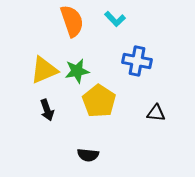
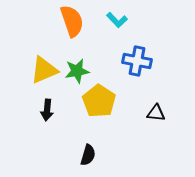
cyan L-shape: moved 2 px right, 1 px down
black arrow: rotated 25 degrees clockwise
black semicircle: rotated 80 degrees counterclockwise
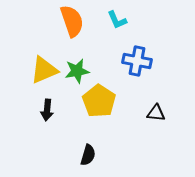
cyan L-shape: rotated 20 degrees clockwise
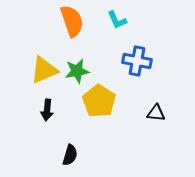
black semicircle: moved 18 px left
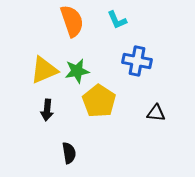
black semicircle: moved 1 px left, 2 px up; rotated 25 degrees counterclockwise
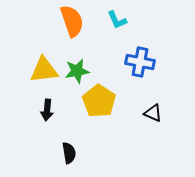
blue cross: moved 3 px right, 1 px down
yellow triangle: rotated 16 degrees clockwise
black triangle: moved 3 px left; rotated 18 degrees clockwise
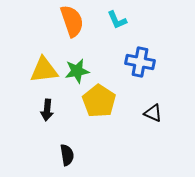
black semicircle: moved 2 px left, 2 px down
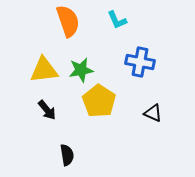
orange semicircle: moved 4 px left
green star: moved 4 px right, 1 px up
black arrow: rotated 45 degrees counterclockwise
